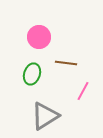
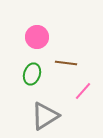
pink circle: moved 2 px left
pink line: rotated 12 degrees clockwise
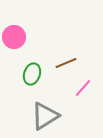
pink circle: moved 23 px left
brown line: rotated 30 degrees counterclockwise
pink line: moved 3 px up
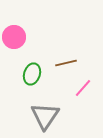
brown line: rotated 10 degrees clockwise
gray triangle: rotated 24 degrees counterclockwise
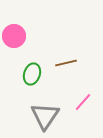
pink circle: moved 1 px up
pink line: moved 14 px down
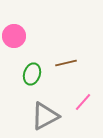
gray triangle: rotated 28 degrees clockwise
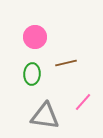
pink circle: moved 21 px right, 1 px down
green ellipse: rotated 15 degrees counterclockwise
gray triangle: rotated 36 degrees clockwise
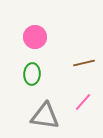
brown line: moved 18 px right
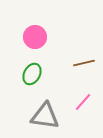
green ellipse: rotated 25 degrees clockwise
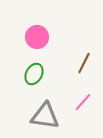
pink circle: moved 2 px right
brown line: rotated 50 degrees counterclockwise
green ellipse: moved 2 px right
